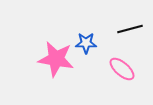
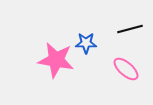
pink star: moved 1 px down
pink ellipse: moved 4 px right
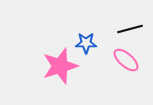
pink star: moved 4 px right, 6 px down; rotated 27 degrees counterclockwise
pink ellipse: moved 9 px up
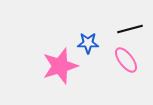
blue star: moved 2 px right
pink ellipse: rotated 12 degrees clockwise
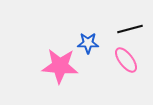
pink star: rotated 21 degrees clockwise
